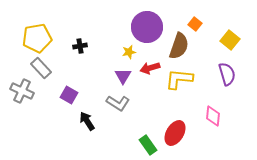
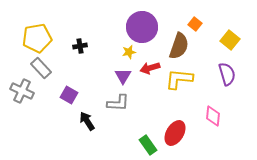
purple circle: moved 5 px left
gray L-shape: rotated 30 degrees counterclockwise
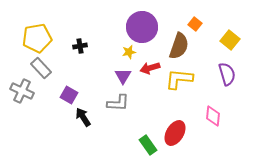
black arrow: moved 4 px left, 4 px up
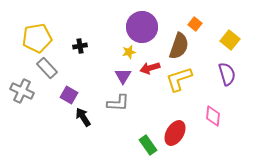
gray rectangle: moved 6 px right
yellow L-shape: rotated 24 degrees counterclockwise
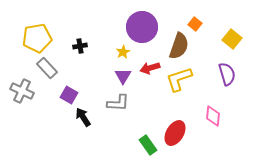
yellow square: moved 2 px right, 1 px up
yellow star: moved 6 px left; rotated 16 degrees counterclockwise
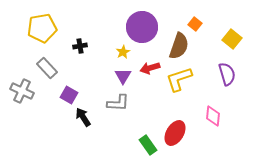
yellow pentagon: moved 5 px right, 10 px up
